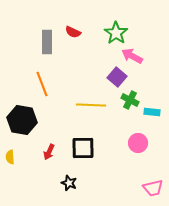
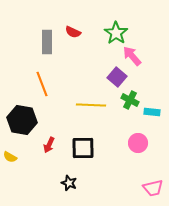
pink arrow: rotated 20 degrees clockwise
red arrow: moved 7 px up
yellow semicircle: rotated 56 degrees counterclockwise
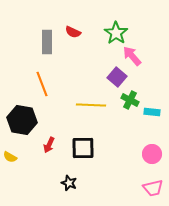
pink circle: moved 14 px right, 11 px down
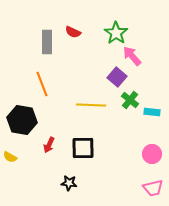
green cross: rotated 12 degrees clockwise
black star: rotated 14 degrees counterclockwise
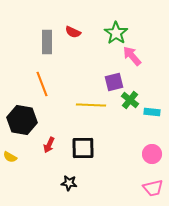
purple square: moved 3 px left, 5 px down; rotated 36 degrees clockwise
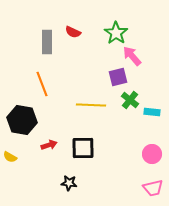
purple square: moved 4 px right, 5 px up
red arrow: rotated 133 degrees counterclockwise
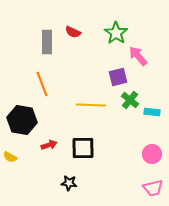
pink arrow: moved 6 px right
